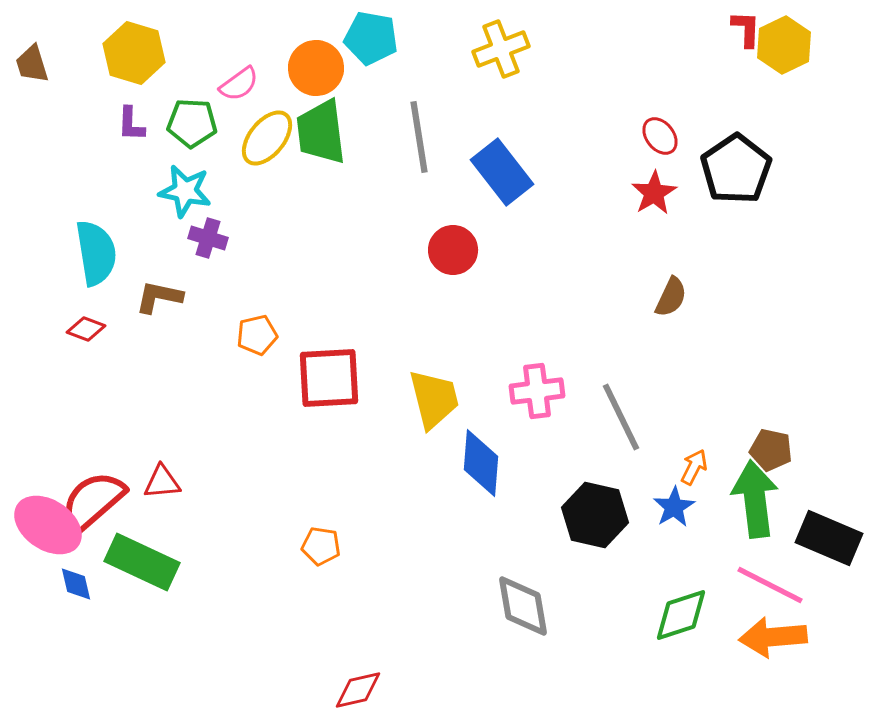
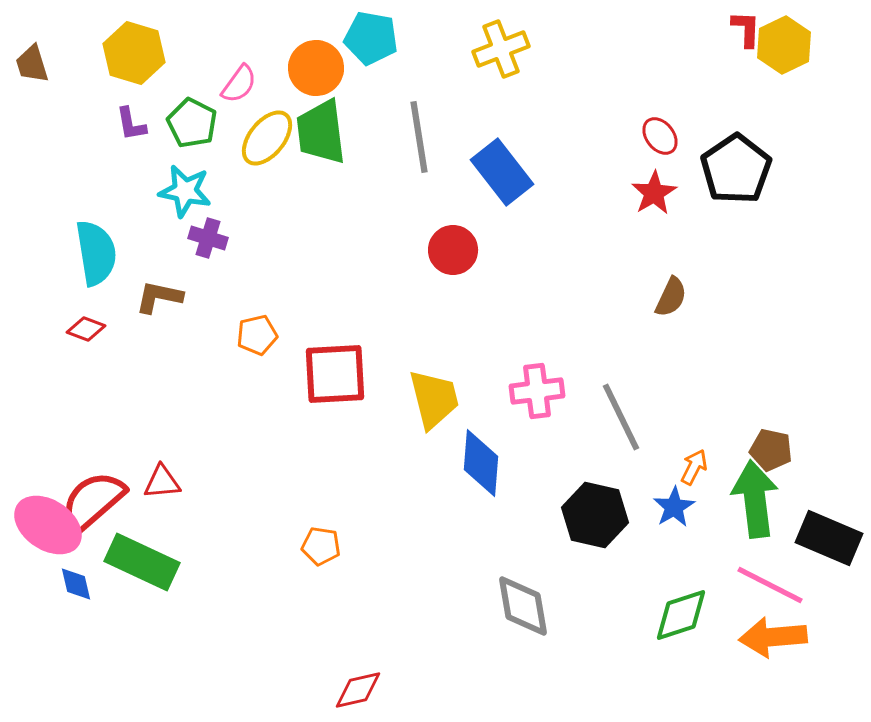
pink semicircle at (239, 84): rotated 18 degrees counterclockwise
green pentagon at (192, 123): rotated 24 degrees clockwise
purple L-shape at (131, 124): rotated 12 degrees counterclockwise
red square at (329, 378): moved 6 px right, 4 px up
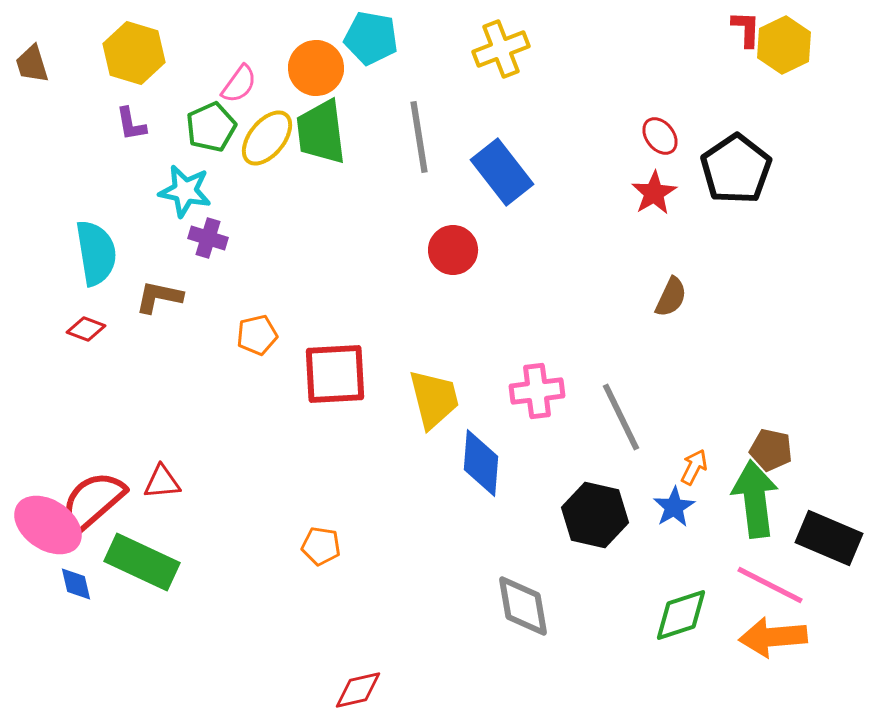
green pentagon at (192, 123): moved 19 px right, 4 px down; rotated 21 degrees clockwise
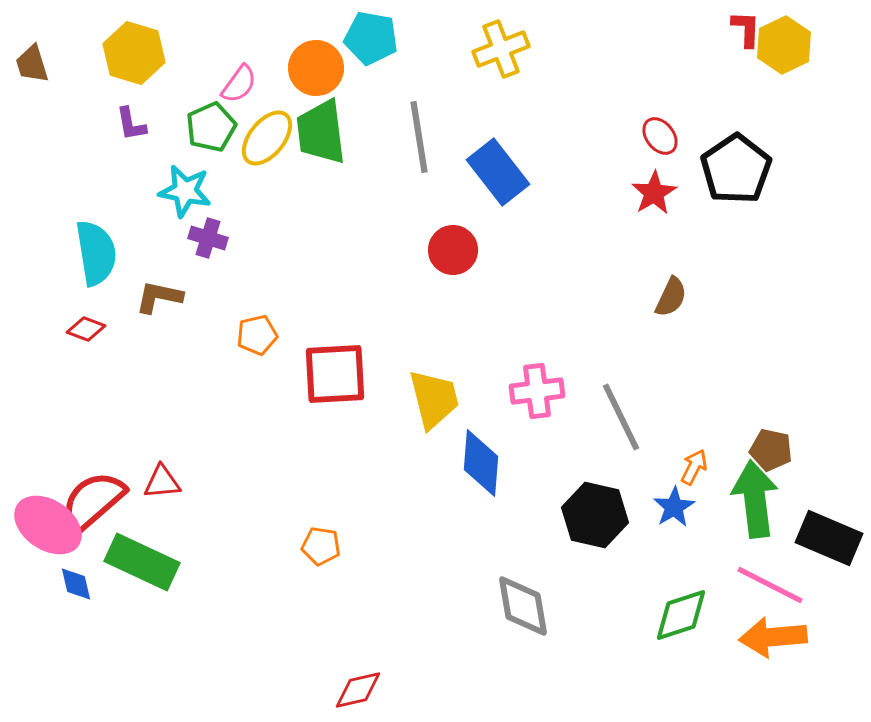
blue rectangle at (502, 172): moved 4 px left
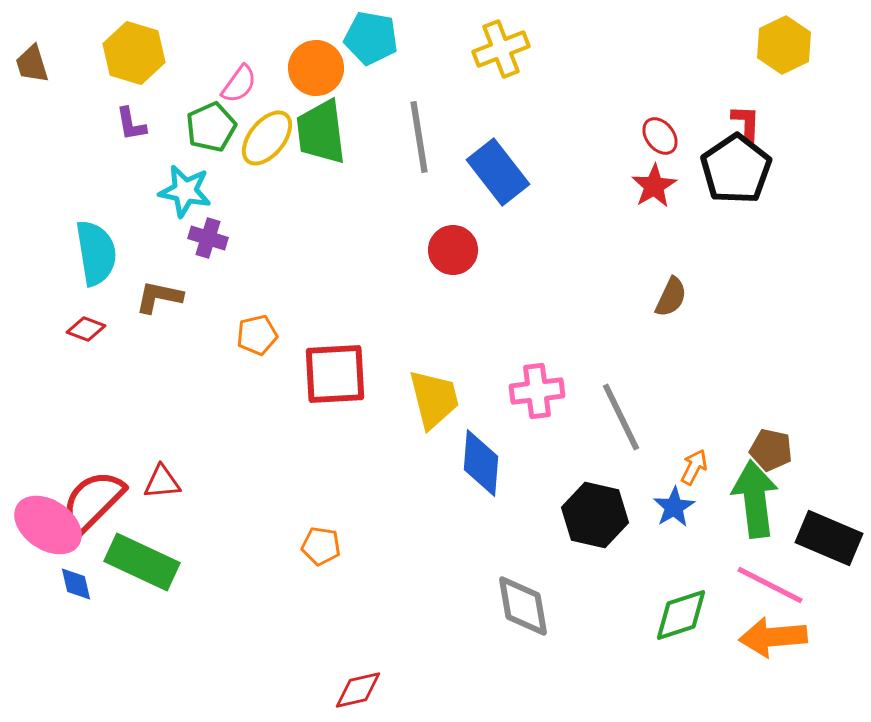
red L-shape at (746, 29): moved 94 px down
red star at (654, 193): moved 7 px up
red semicircle at (93, 501): rotated 4 degrees counterclockwise
